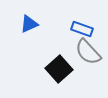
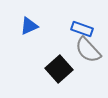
blue triangle: moved 2 px down
gray semicircle: moved 2 px up
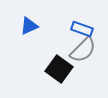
gray semicircle: moved 5 px left; rotated 92 degrees counterclockwise
black square: rotated 12 degrees counterclockwise
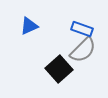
black square: rotated 12 degrees clockwise
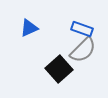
blue triangle: moved 2 px down
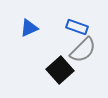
blue rectangle: moved 5 px left, 2 px up
black square: moved 1 px right, 1 px down
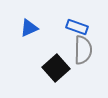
gray semicircle: rotated 44 degrees counterclockwise
black square: moved 4 px left, 2 px up
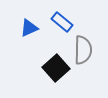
blue rectangle: moved 15 px left, 5 px up; rotated 20 degrees clockwise
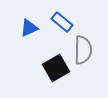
black square: rotated 12 degrees clockwise
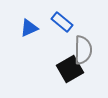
black square: moved 14 px right, 1 px down
